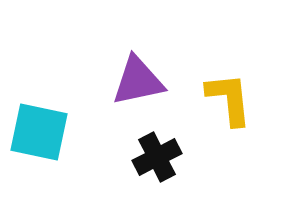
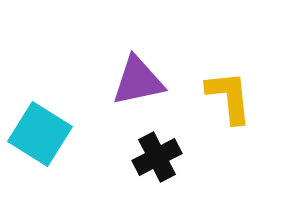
yellow L-shape: moved 2 px up
cyan square: moved 1 px right, 2 px down; rotated 20 degrees clockwise
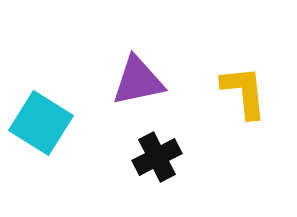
yellow L-shape: moved 15 px right, 5 px up
cyan square: moved 1 px right, 11 px up
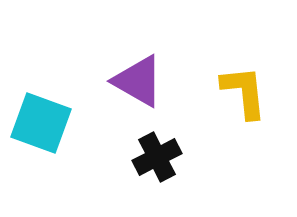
purple triangle: rotated 42 degrees clockwise
cyan square: rotated 12 degrees counterclockwise
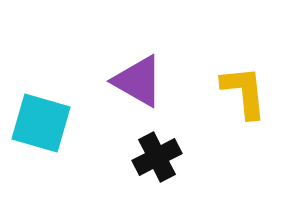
cyan square: rotated 4 degrees counterclockwise
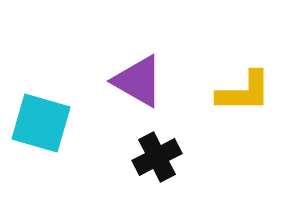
yellow L-shape: rotated 96 degrees clockwise
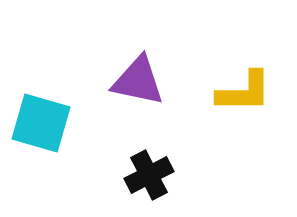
purple triangle: rotated 18 degrees counterclockwise
black cross: moved 8 px left, 18 px down
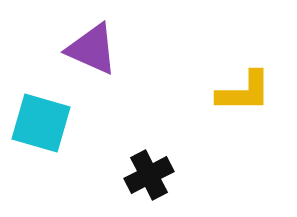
purple triangle: moved 46 px left, 32 px up; rotated 12 degrees clockwise
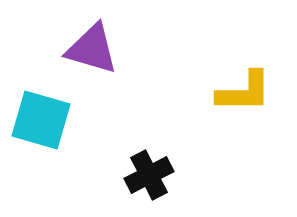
purple triangle: rotated 8 degrees counterclockwise
cyan square: moved 3 px up
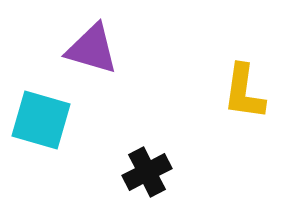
yellow L-shape: rotated 98 degrees clockwise
black cross: moved 2 px left, 3 px up
